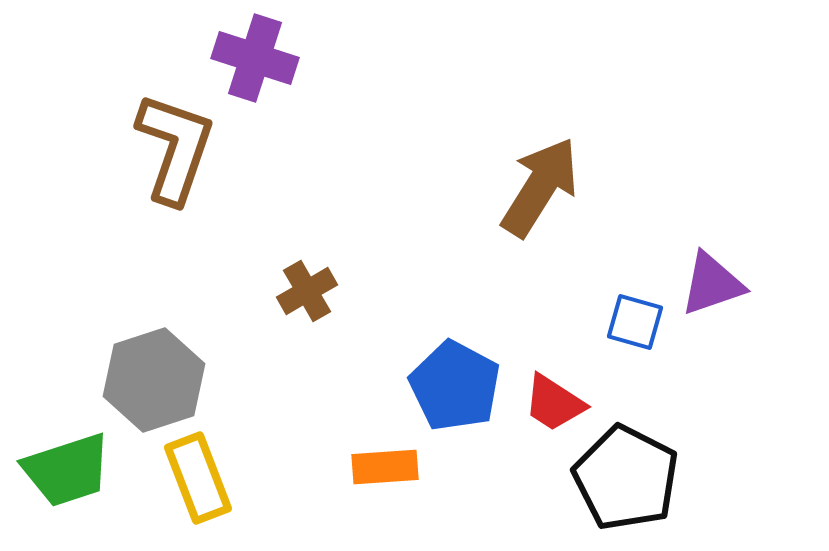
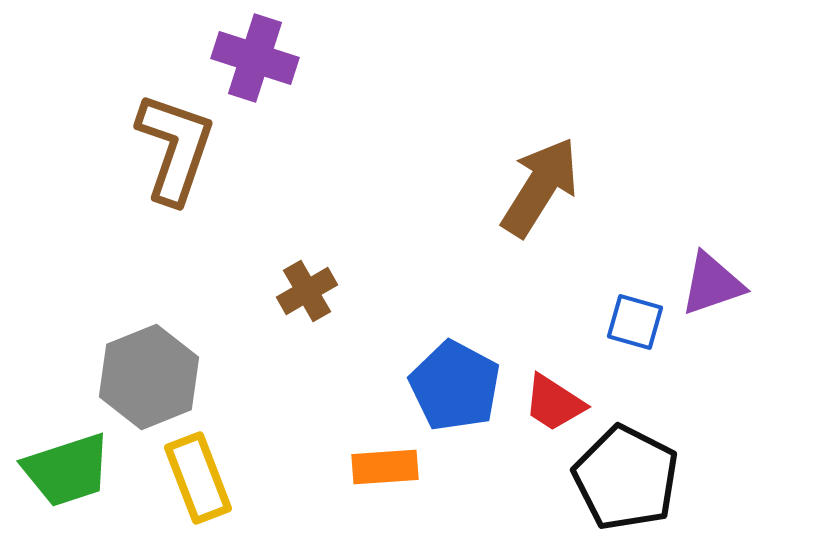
gray hexagon: moved 5 px left, 3 px up; rotated 4 degrees counterclockwise
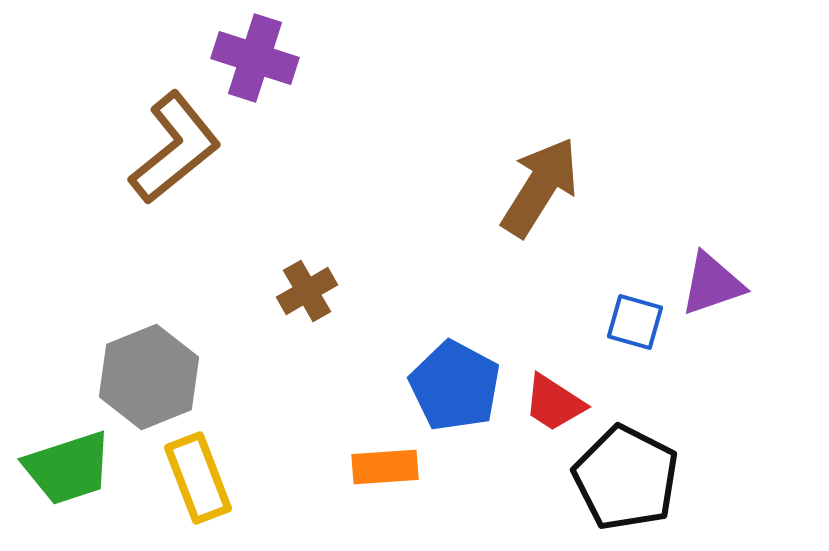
brown L-shape: rotated 32 degrees clockwise
green trapezoid: moved 1 px right, 2 px up
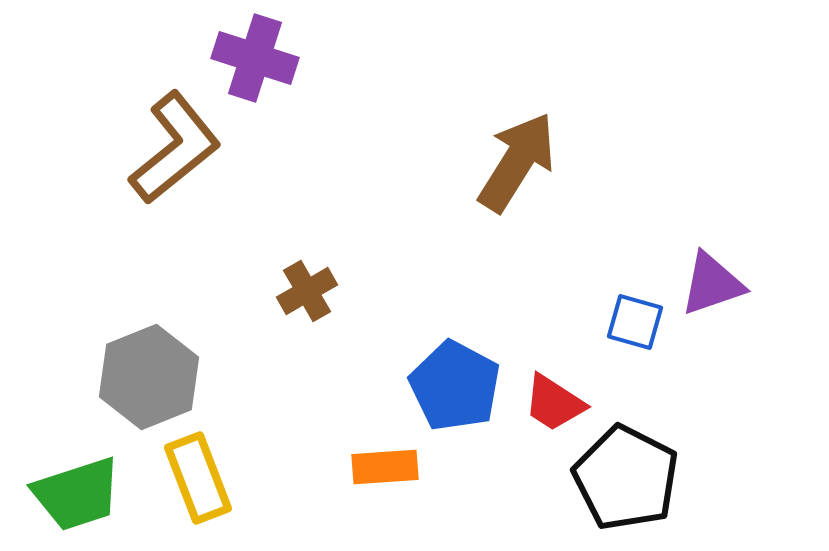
brown arrow: moved 23 px left, 25 px up
green trapezoid: moved 9 px right, 26 px down
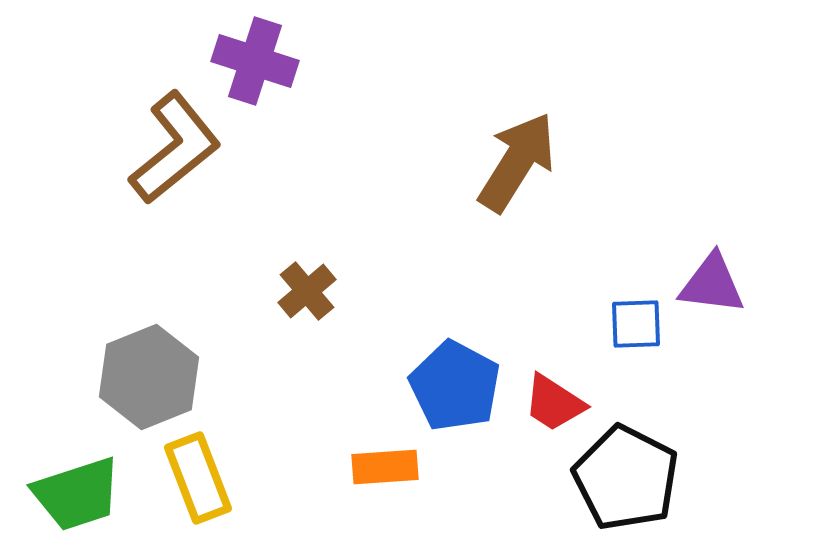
purple cross: moved 3 px down
purple triangle: rotated 26 degrees clockwise
brown cross: rotated 10 degrees counterclockwise
blue square: moved 1 px right, 2 px down; rotated 18 degrees counterclockwise
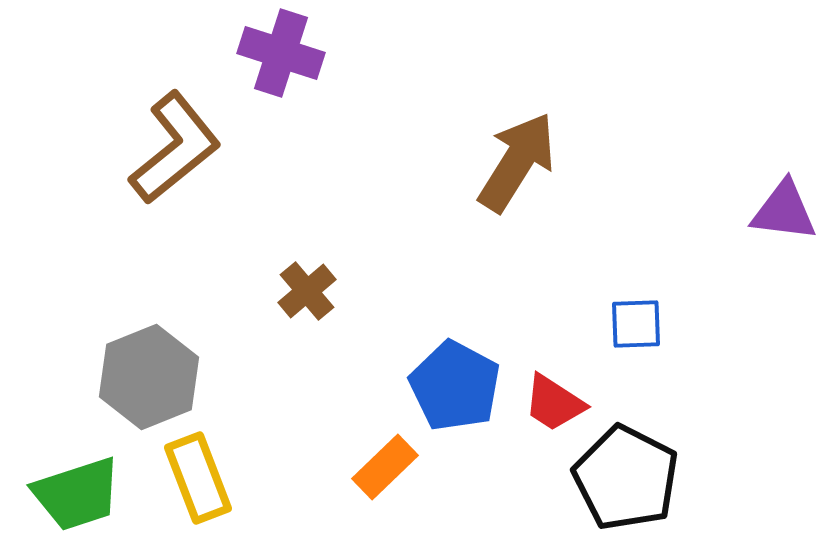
purple cross: moved 26 px right, 8 px up
purple triangle: moved 72 px right, 73 px up
orange rectangle: rotated 40 degrees counterclockwise
